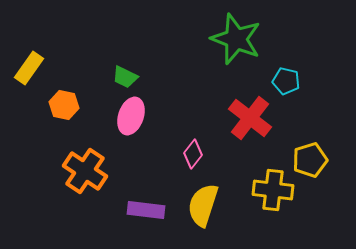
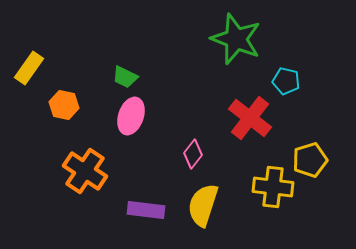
yellow cross: moved 3 px up
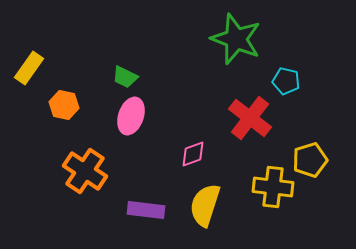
pink diamond: rotated 32 degrees clockwise
yellow semicircle: moved 2 px right
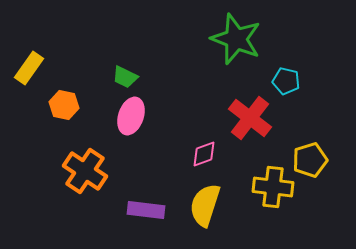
pink diamond: moved 11 px right
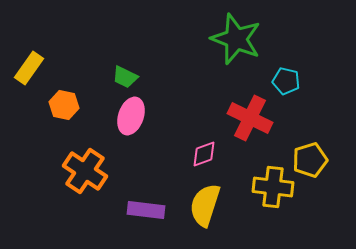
red cross: rotated 12 degrees counterclockwise
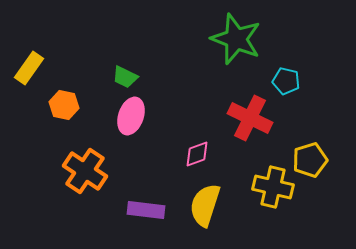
pink diamond: moved 7 px left
yellow cross: rotated 6 degrees clockwise
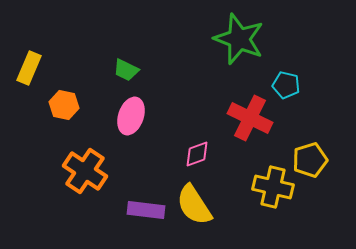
green star: moved 3 px right
yellow rectangle: rotated 12 degrees counterclockwise
green trapezoid: moved 1 px right, 7 px up
cyan pentagon: moved 4 px down
yellow semicircle: moved 11 px left; rotated 51 degrees counterclockwise
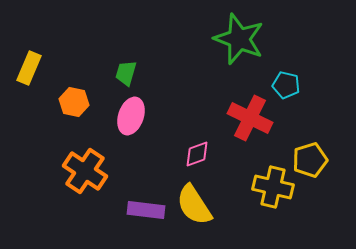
green trapezoid: moved 3 px down; rotated 80 degrees clockwise
orange hexagon: moved 10 px right, 3 px up
